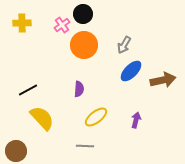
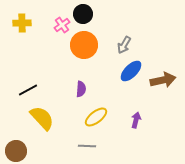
purple semicircle: moved 2 px right
gray line: moved 2 px right
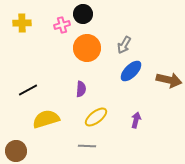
pink cross: rotated 21 degrees clockwise
orange circle: moved 3 px right, 3 px down
brown arrow: moved 6 px right; rotated 25 degrees clockwise
yellow semicircle: moved 4 px right, 1 px down; rotated 64 degrees counterclockwise
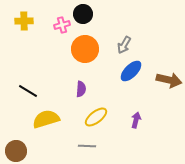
yellow cross: moved 2 px right, 2 px up
orange circle: moved 2 px left, 1 px down
black line: moved 1 px down; rotated 60 degrees clockwise
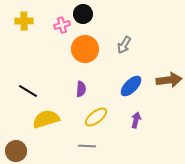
blue ellipse: moved 15 px down
brown arrow: rotated 20 degrees counterclockwise
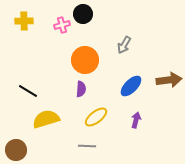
orange circle: moved 11 px down
brown circle: moved 1 px up
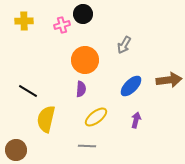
yellow semicircle: rotated 60 degrees counterclockwise
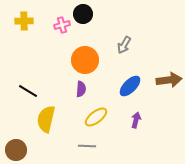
blue ellipse: moved 1 px left
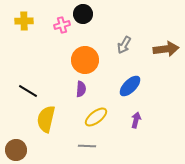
brown arrow: moved 3 px left, 31 px up
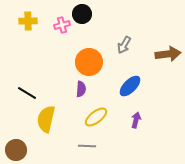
black circle: moved 1 px left
yellow cross: moved 4 px right
brown arrow: moved 2 px right, 5 px down
orange circle: moved 4 px right, 2 px down
black line: moved 1 px left, 2 px down
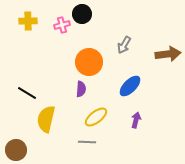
gray line: moved 4 px up
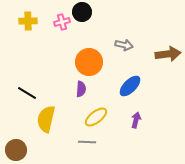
black circle: moved 2 px up
pink cross: moved 3 px up
gray arrow: rotated 108 degrees counterclockwise
